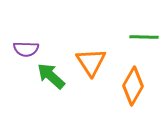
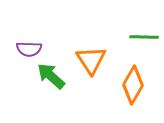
purple semicircle: moved 3 px right
orange triangle: moved 2 px up
orange diamond: moved 1 px up
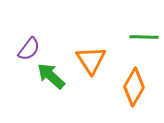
purple semicircle: rotated 55 degrees counterclockwise
orange diamond: moved 1 px right, 2 px down
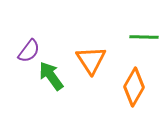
purple semicircle: moved 2 px down
green arrow: rotated 12 degrees clockwise
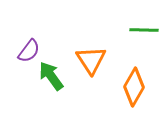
green line: moved 7 px up
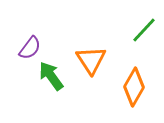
green line: rotated 48 degrees counterclockwise
purple semicircle: moved 1 px right, 3 px up
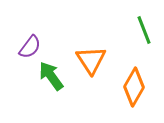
green line: rotated 64 degrees counterclockwise
purple semicircle: moved 1 px up
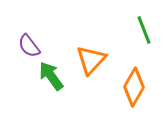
purple semicircle: moved 1 px left, 1 px up; rotated 105 degrees clockwise
orange triangle: rotated 16 degrees clockwise
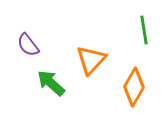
green line: rotated 12 degrees clockwise
purple semicircle: moved 1 px left, 1 px up
green arrow: moved 7 px down; rotated 12 degrees counterclockwise
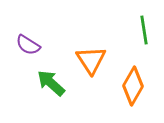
purple semicircle: rotated 20 degrees counterclockwise
orange triangle: rotated 16 degrees counterclockwise
orange diamond: moved 1 px left, 1 px up
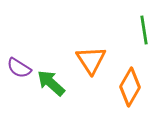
purple semicircle: moved 9 px left, 23 px down
orange diamond: moved 3 px left, 1 px down
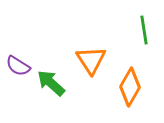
purple semicircle: moved 1 px left, 2 px up
